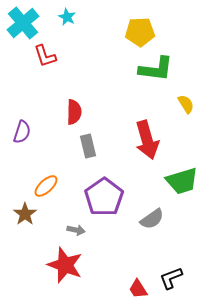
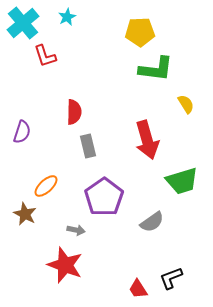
cyan star: rotated 18 degrees clockwise
brown star: rotated 10 degrees counterclockwise
gray semicircle: moved 3 px down
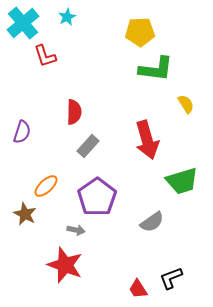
gray rectangle: rotated 55 degrees clockwise
purple pentagon: moved 7 px left
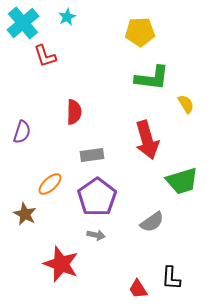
green L-shape: moved 4 px left, 9 px down
gray rectangle: moved 4 px right, 9 px down; rotated 40 degrees clockwise
orange ellipse: moved 4 px right, 2 px up
gray arrow: moved 20 px right, 5 px down
red star: moved 4 px left, 1 px up
black L-shape: rotated 65 degrees counterclockwise
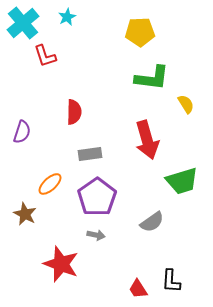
gray rectangle: moved 2 px left, 1 px up
black L-shape: moved 3 px down
